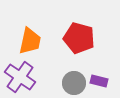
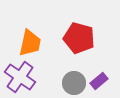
orange trapezoid: moved 2 px down
purple rectangle: rotated 54 degrees counterclockwise
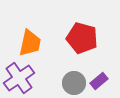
red pentagon: moved 3 px right
purple cross: moved 1 px left, 1 px down; rotated 20 degrees clockwise
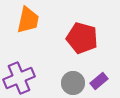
orange trapezoid: moved 2 px left, 23 px up
purple cross: rotated 12 degrees clockwise
gray circle: moved 1 px left
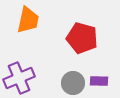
purple rectangle: rotated 42 degrees clockwise
